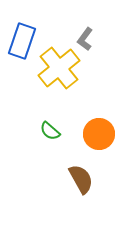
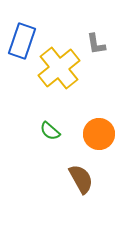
gray L-shape: moved 11 px right, 5 px down; rotated 45 degrees counterclockwise
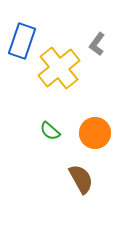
gray L-shape: moved 1 px right; rotated 45 degrees clockwise
orange circle: moved 4 px left, 1 px up
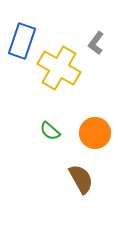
gray L-shape: moved 1 px left, 1 px up
yellow cross: rotated 21 degrees counterclockwise
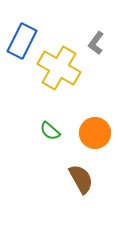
blue rectangle: rotated 8 degrees clockwise
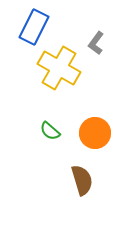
blue rectangle: moved 12 px right, 14 px up
brown semicircle: moved 1 px right, 1 px down; rotated 12 degrees clockwise
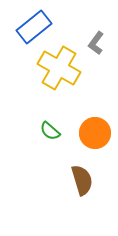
blue rectangle: rotated 24 degrees clockwise
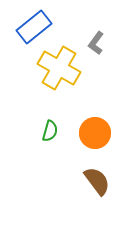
green semicircle: rotated 115 degrees counterclockwise
brown semicircle: moved 15 px right, 1 px down; rotated 20 degrees counterclockwise
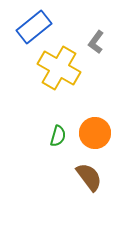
gray L-shape: moved 1 px up
green semicircle: moved 8 px right, 5 px down
brown semicircle: moved 8 px left, 4 px up
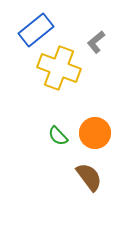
blue rectangle: moved 2 px right, 3 px down
gray L-shape: rotated 15 degrees clockwise
yellow cross: rotated 9 degrees counterclockwise
green semicircle: rotated 120 degrees clockwise
